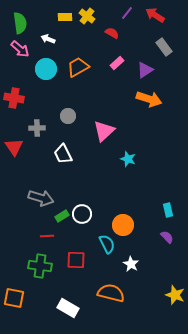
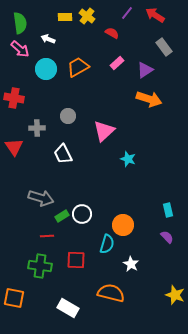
cyan semicircle: rotated 42 degrees clockwise
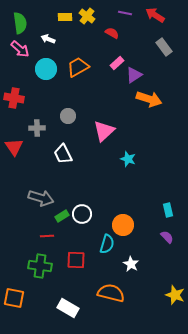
purple line: moved 2 px left; rotated 64 degrees clockwise
purple triangle: moved 11 px left, 5 px down
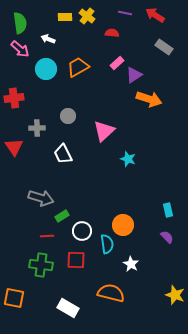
red semicircle: rotated 24 degrees counterclockwise
gray rectangle: rotated 18 degrees counterclockwise
red cross: rotated 18 degrees counterclockwise
white circle: moved 17 px down
cyan semicircle: rotated 24 degrees counterclockwise
green cross: moved 1 px right, 1 px up
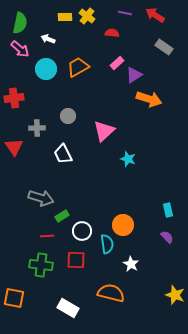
green semicircle: rotated 20 degrees clockwise
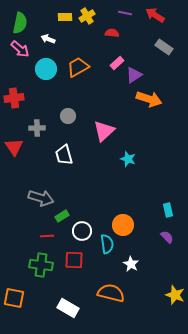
yellow cross: rotated 21 degrees clockwise
white trapezoid: moved 1 px right, 1 px down; rotated 10 degrees clockwise
red square: moved 2 px left
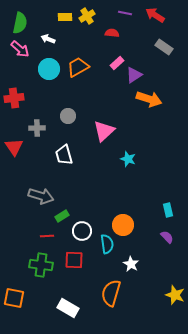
cyan circle: moved 3 px right
gray arrow: moved 2 px up
orange semicircle: rotated 88 degrees counterclockwise
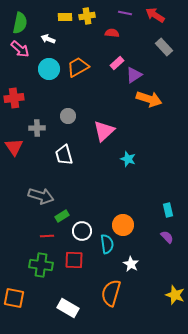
yellow cross: rotated 21 degrees clockwise
gray rectangle: rotated 12 degrees clockwise
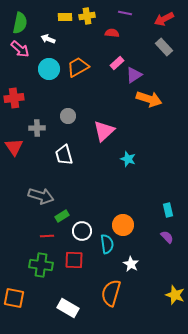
red arrow: moved 9 px right, 4 px down; rotated 60 degrees counterclockwise
